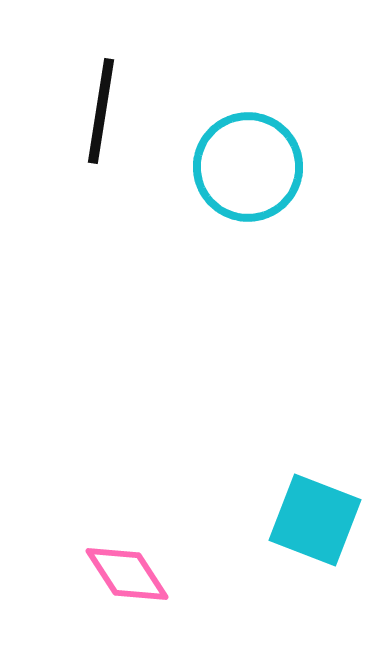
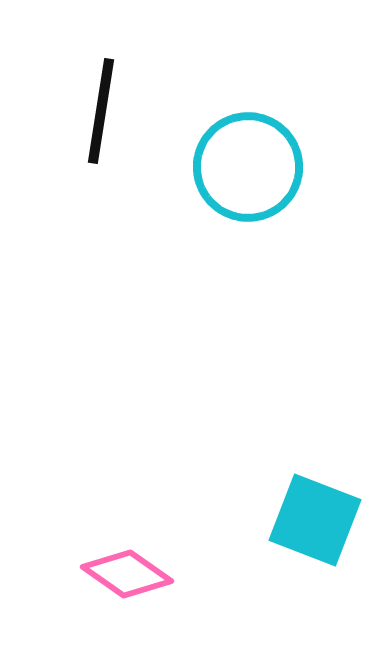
pink diamond: rotated 22 degrees counterclockwise
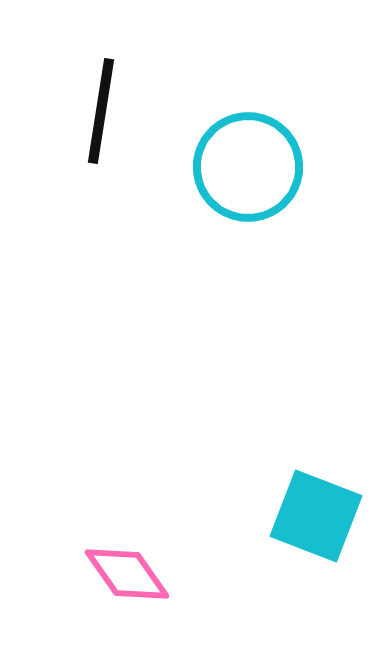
cyan square: moved 1 px right, 4 px up
pink diamond: rotated 20 degrees clockwise
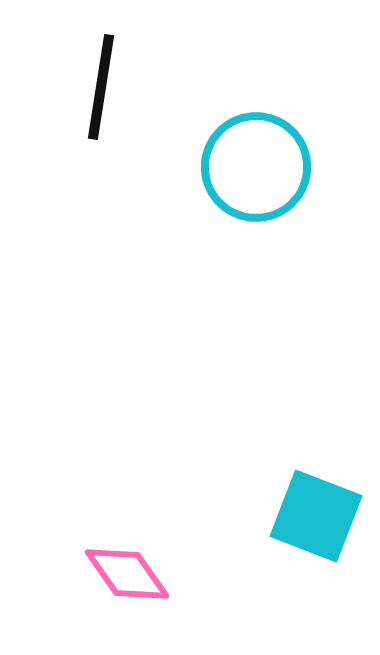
black line: moved 24 px up
cyan circle: moved 8 px right
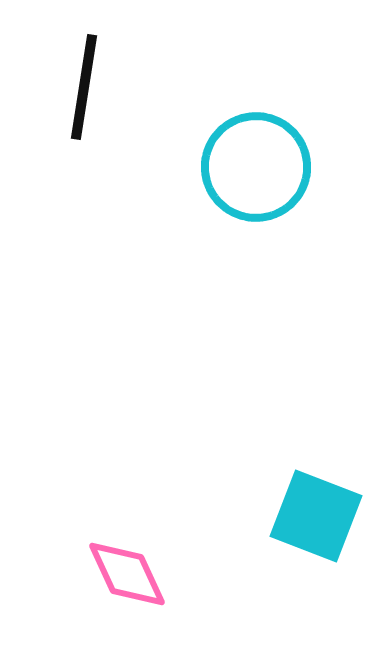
black line: moved 17 px left
pink diamond: rotated 10 degrees clockwise
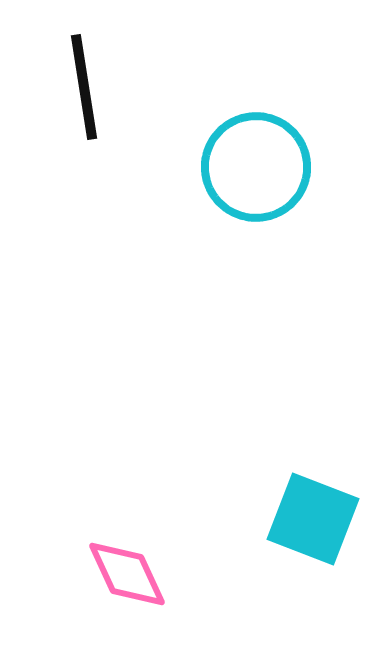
black line: rotated 18 degrees counterclockwise
cyan square: moved 3 px left, 3 px down
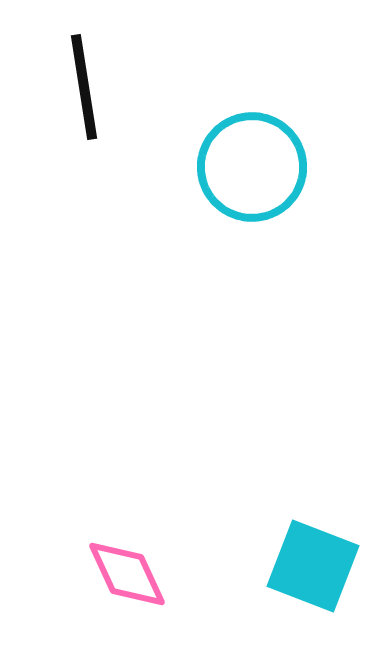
cyan circle: moved 4 px left
cyan square: moved 47 px down
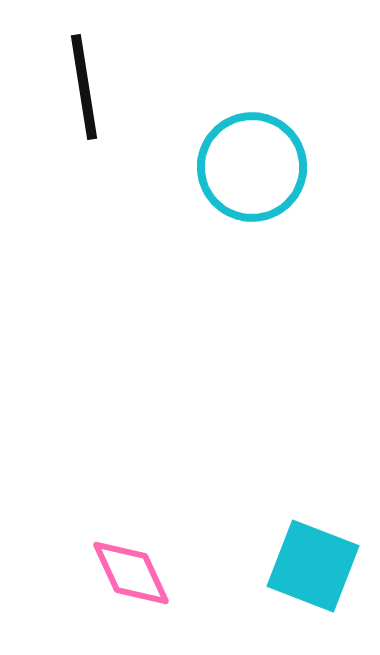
pink diamond: moved 4 px right, 1 px up
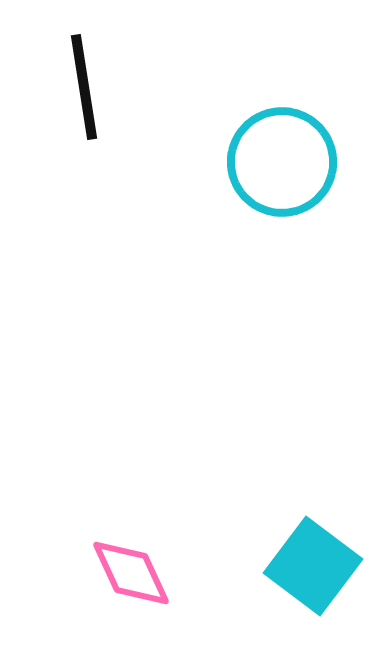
cyan circle: moved 30 px right, 5 px up
cyan square: rotated 16 degrees clockwise
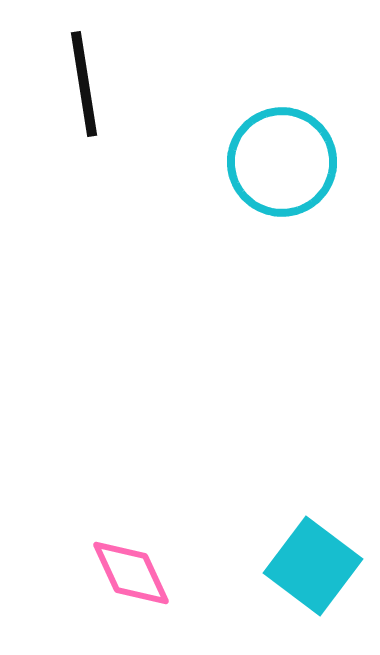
black line: moved 3 px up
